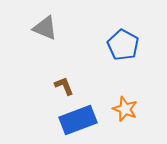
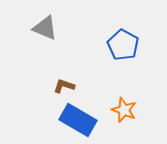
brown L-shape: rotated 50 degrees counterclockwise
orange star: moved 1 px left, 1 px down
blue rectangle: rotated 51 degrees clockwise
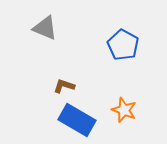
blue rectangle: moved 1 px left
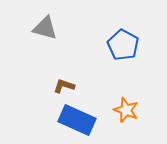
gray triangle: rotated 8 degrees counterclockwise
orange star: moved 2 px right
blue rectangle: rotated 6 degrees counterclockwise
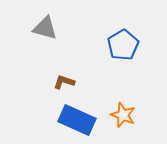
blue pentagon: rotated 12 degrees clockwise
brown L-shape: moved 4 px up
orange star: moved 3 px left, 5 px down
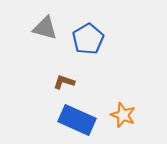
blue pentagon: moved 35 px left, 6 px up
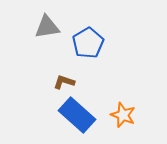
gray triangle: moved 2 px right, 1 px up; rotated 24 degrees counterclockwise
blue pentagon: moved 4 px down
blue rectangle: moved 5 px up; rotated 18 degrees clockwise
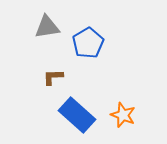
brown L-shape: moved 11 px left, 5 px up; rotated 20 degrees counterclockwise
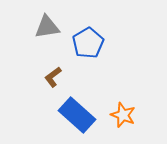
brown L-shape: rotated 35 degrees counterclockwise
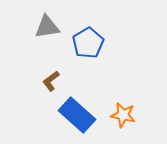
brown L-shape: moved 2 px left, 4 px down
orange star: rotated 10 degrees counterclockwise
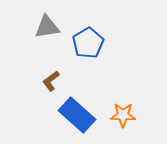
orange star: rotated 10 degrees counterclockwise
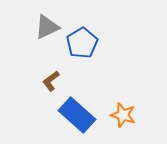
gray triangle: rotated 16 degrees counterclockwise
blue pentagon: moved 6 px left
orange star: rotated 15 degrees clockwise
